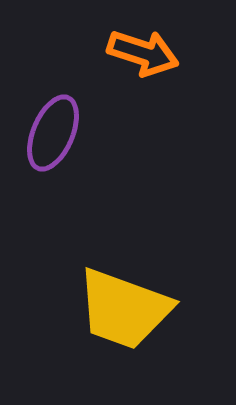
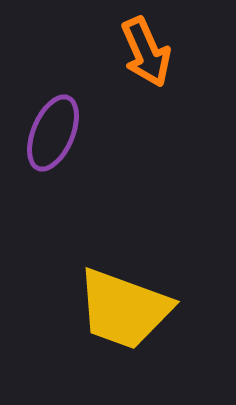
orange arrow: moved 3 px right, 1 px up; rotated 48 degrees clockwise
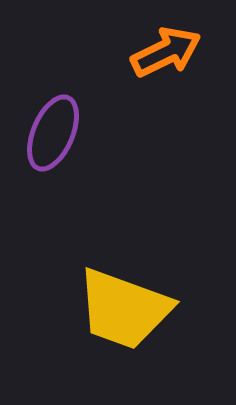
orange arrow: moved 20 px right; rotated 92 degrees counterclockwise
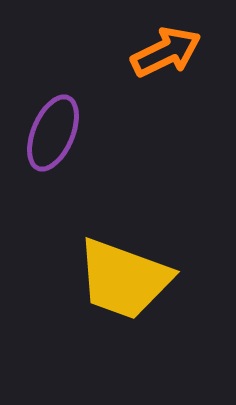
yellow trapezoid: moved 30 px up
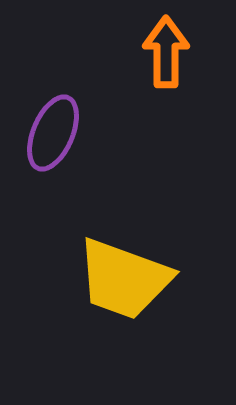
orange arrow: rotated 64 degrees counterclockwise
